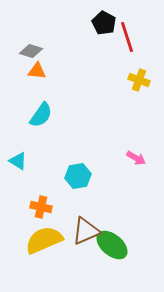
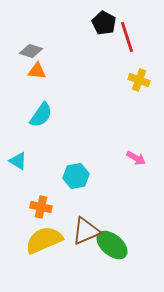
cyan hexagon: moved 2 px left
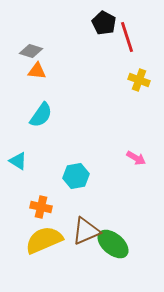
green ellipse: moved 1 px right, 1 px up
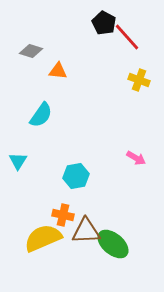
red line: rotated 24 degrees counterclockwise
orange triangle: moved 21 px right
cyan triangle: rotated 30 degrees clockwise
orange cross: moved 22 px right, 8 px down
brown triangle: rotated 20 degrees clockwise
yellow semicircle: moved 1 px left, 2 px up
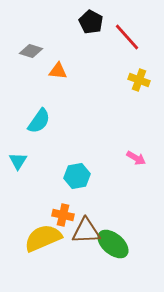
black pentagon: moved 13 px left, 1 px up
cyan semicircle: moved 2 px left, 6 px down
cyan hexagon: moved 1 px right
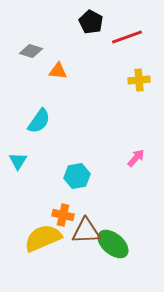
red line: rotated 68 degrees counterclockwise
yellow cross: rotated 25 degrees counterclockwise
pink arrow: rotated 78 degrees counterclockwise
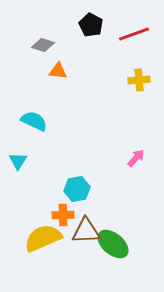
black pentagon: moved 3 px down
red line: moved 7 px right, 3 px up
gray diamond: moved 12 px right, 6 px up
cyan semicircle: moved 5 px left; rotated 100 degrees counterclockwise
cyan hexagon: moved 13 px down
orange cross: rotated 15 degrees counterclockwise
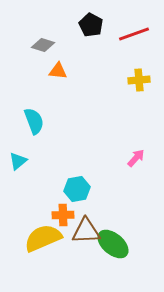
cyan semicircle: rotated 44 degrees clockwise
cyan triangle: rotated 18 degrees clockwise
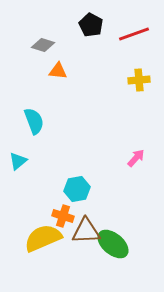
orange cross: moved 1 px down; rotated 20 degrees clockwise
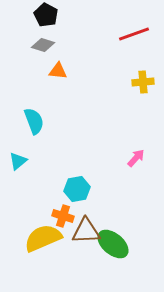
black pentagon: moved 45 px left, 10 px up
yellow cross: moved 4 px right, 2 px down
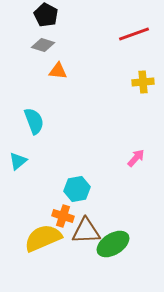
green ellipse: rotated 72 degrees counterclockwise
